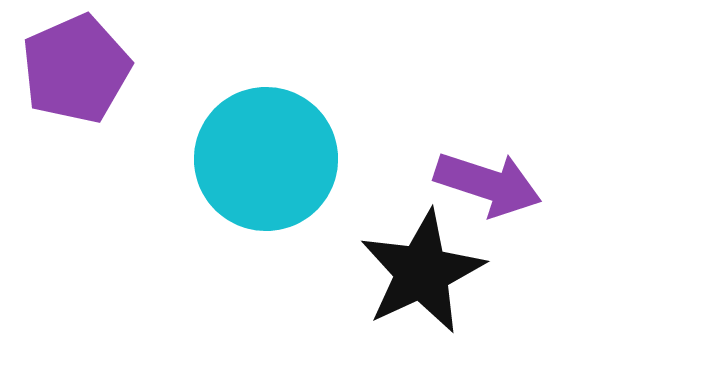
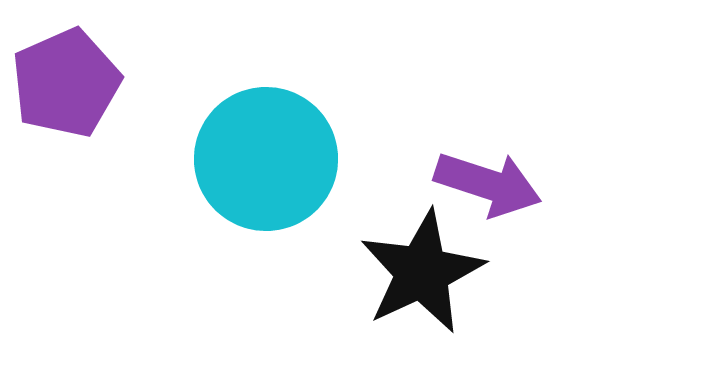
purple pentagon: moved 10 px left, 14 px down
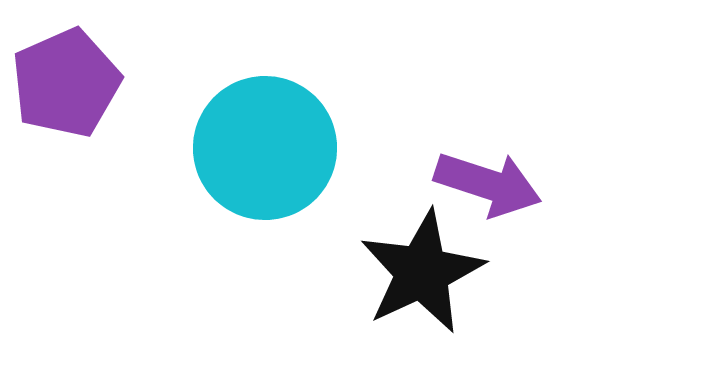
cyan circle: moved 1 px left, 11 px up
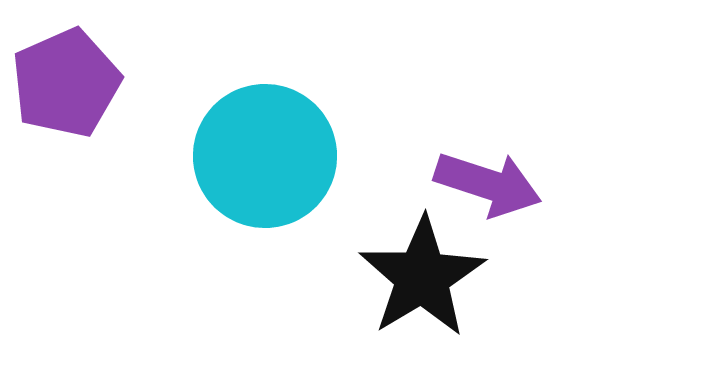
cyan circle: moved 8 px down
black star: moved 5 px down; rotated 6 degrees counterclockwise
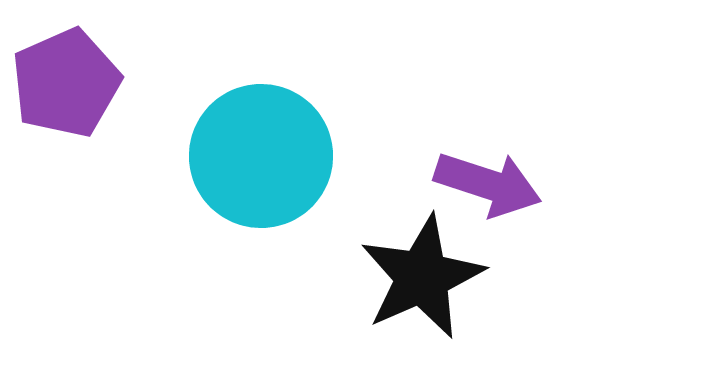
cyan circle: moved 4 px left
black star: rotated 7 degrees clockwise
